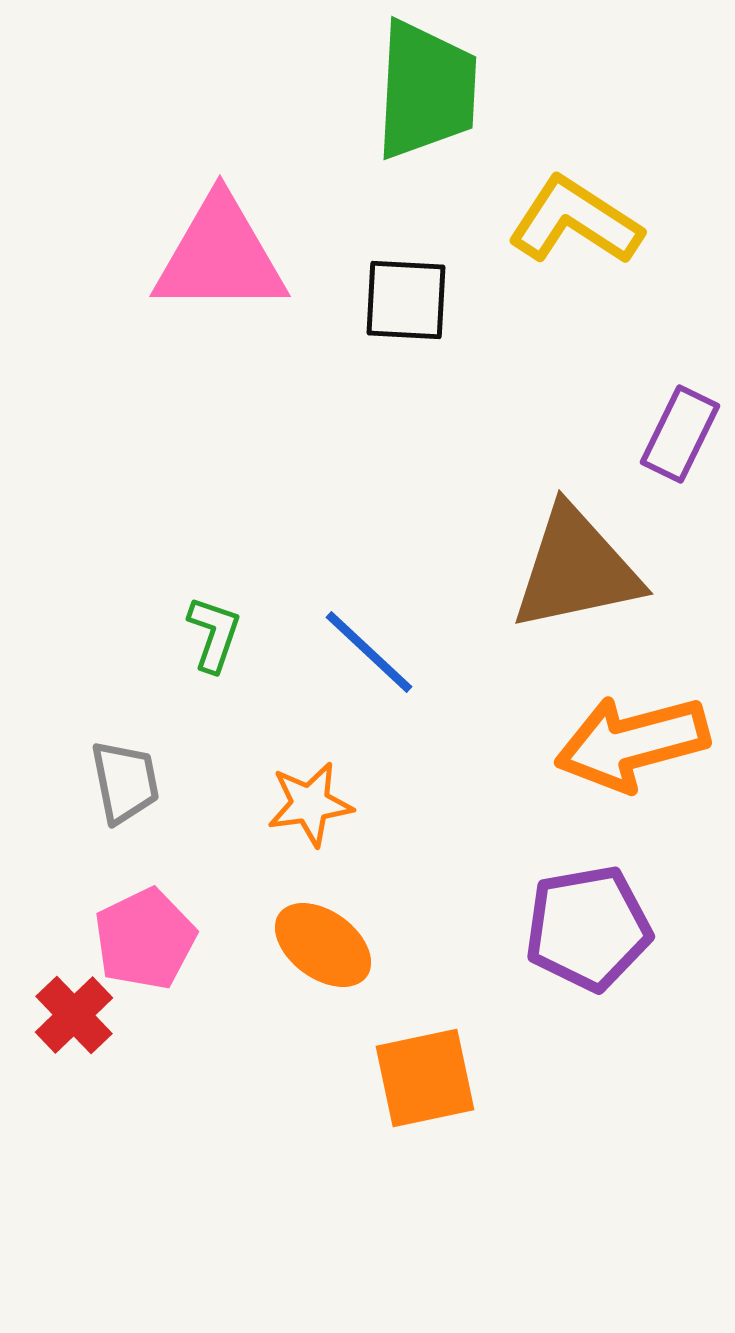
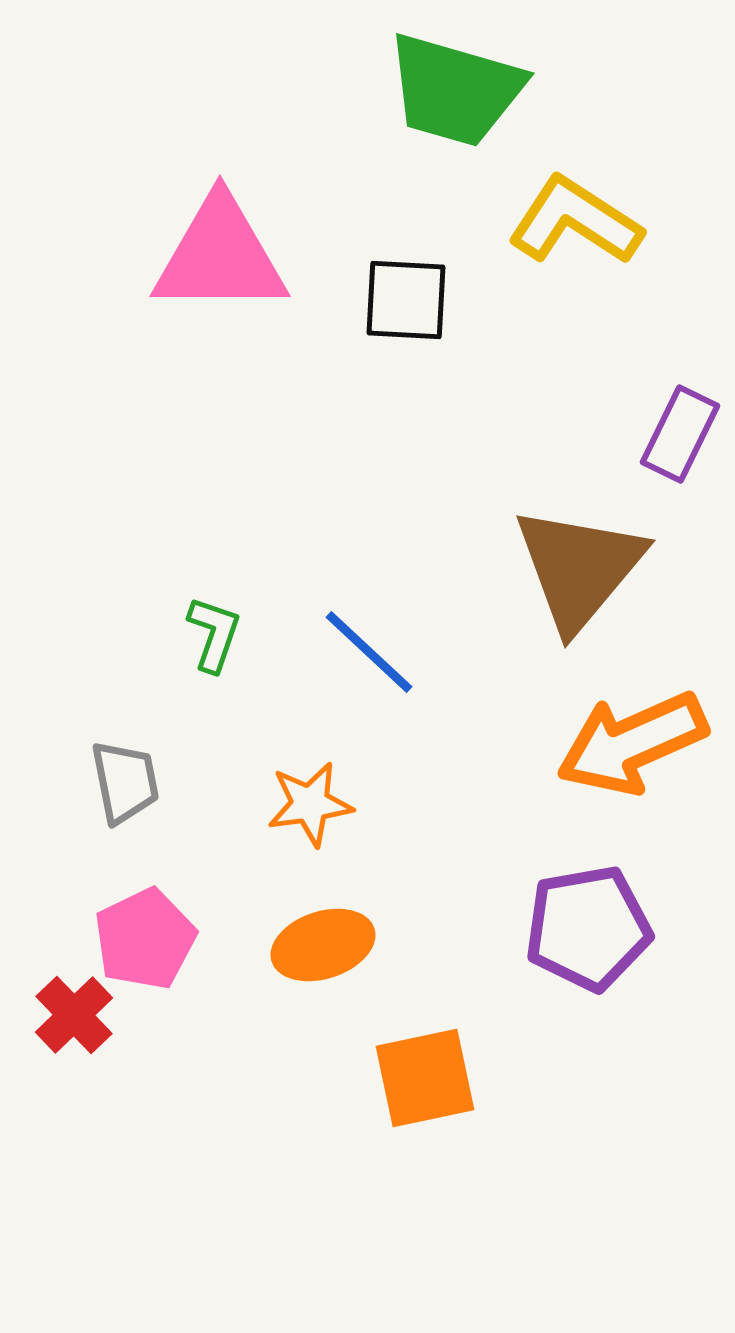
green trapezoid: moved 29 px right; rotated 103 degrees clockwise
brown triangle: moved 3 px right, 1 px up; rotated 38 degrees counterclockwise
orange arrow: rotated 9 degrees counterclockwise
orange ellipse: rotated 54 degrees counterclockwise
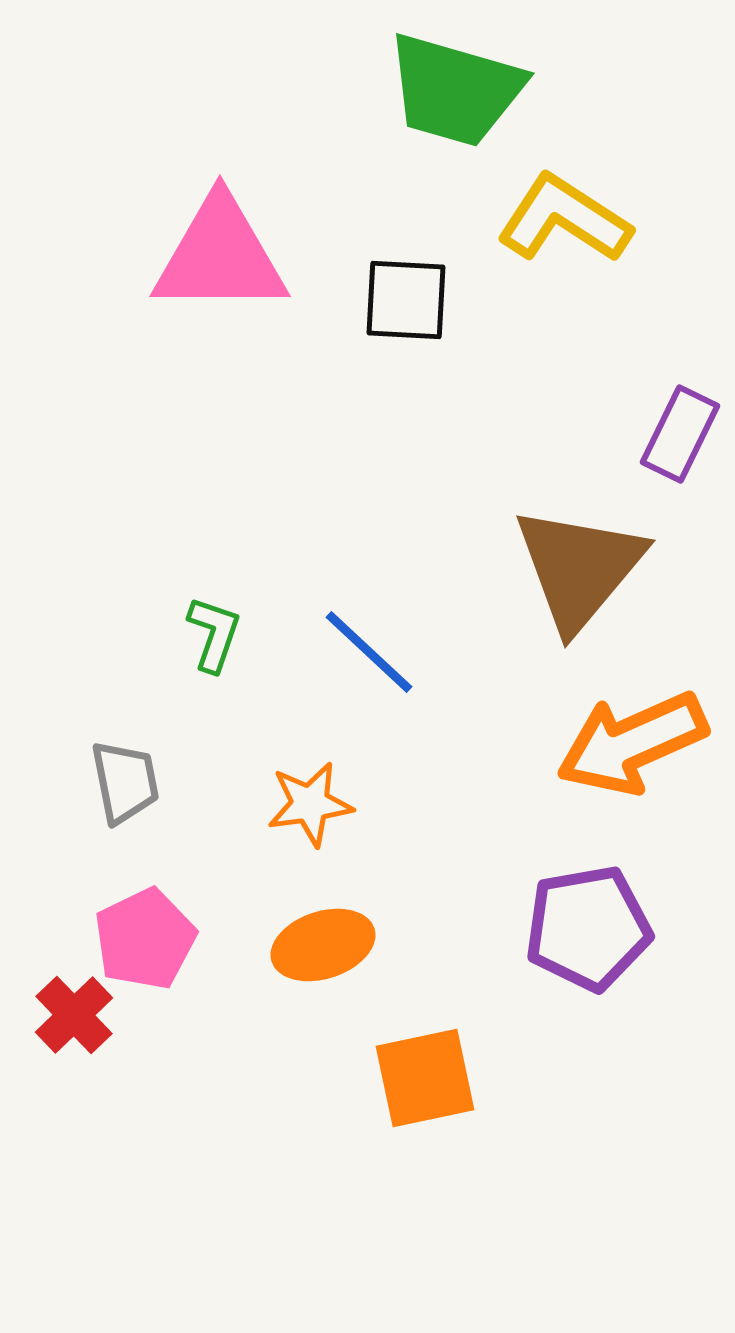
yellow L-shape: moved 11 px left, 2 px up
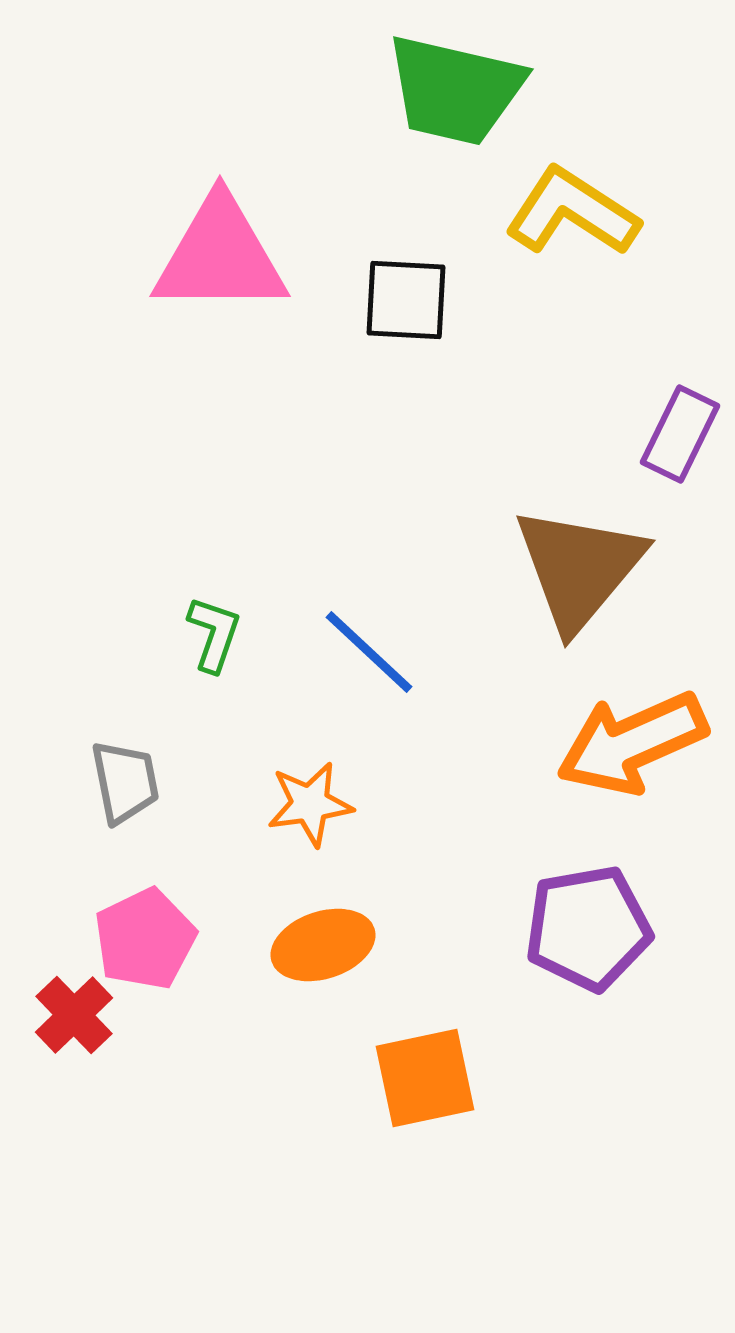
green trapezoid: rotated 3 degrees counterclockwise
yellow L-shape: moved 8 px right, 7 px up
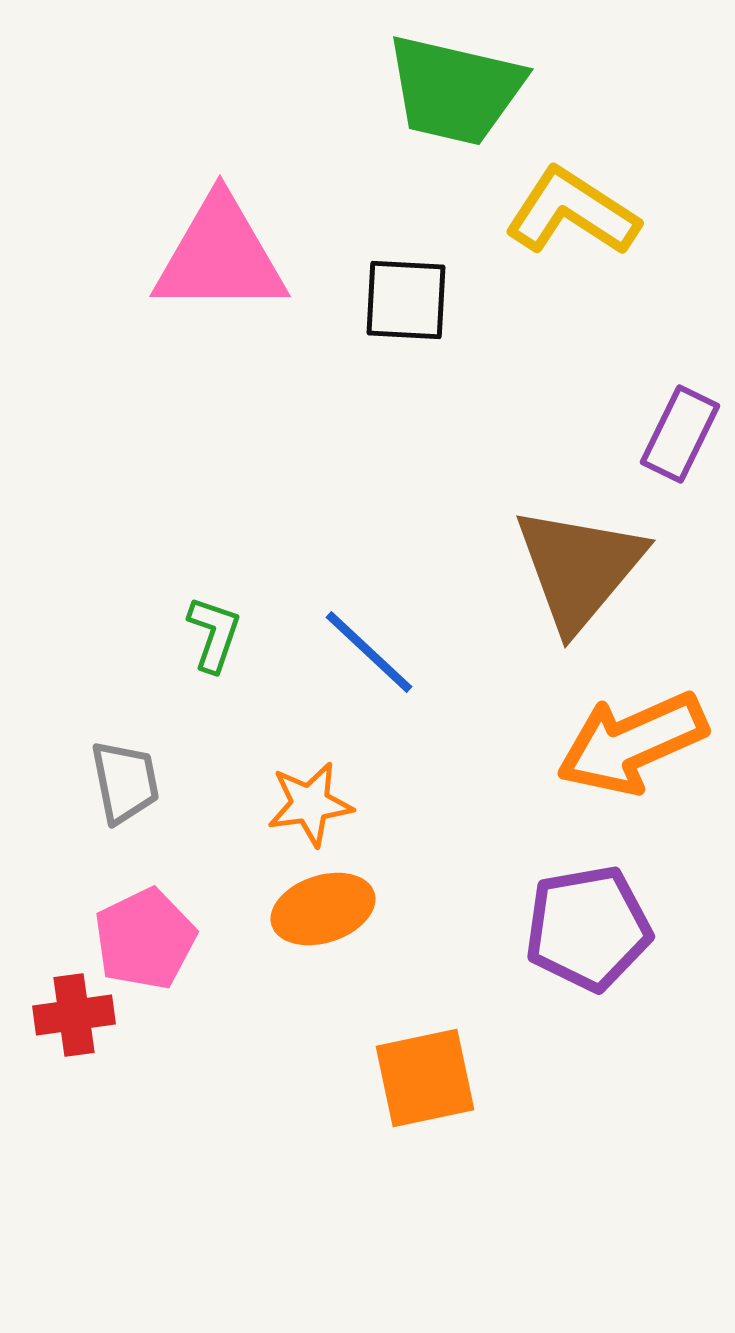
orange ellipse: moved 36 px up
red cross: rotated 36 degrees clockwise
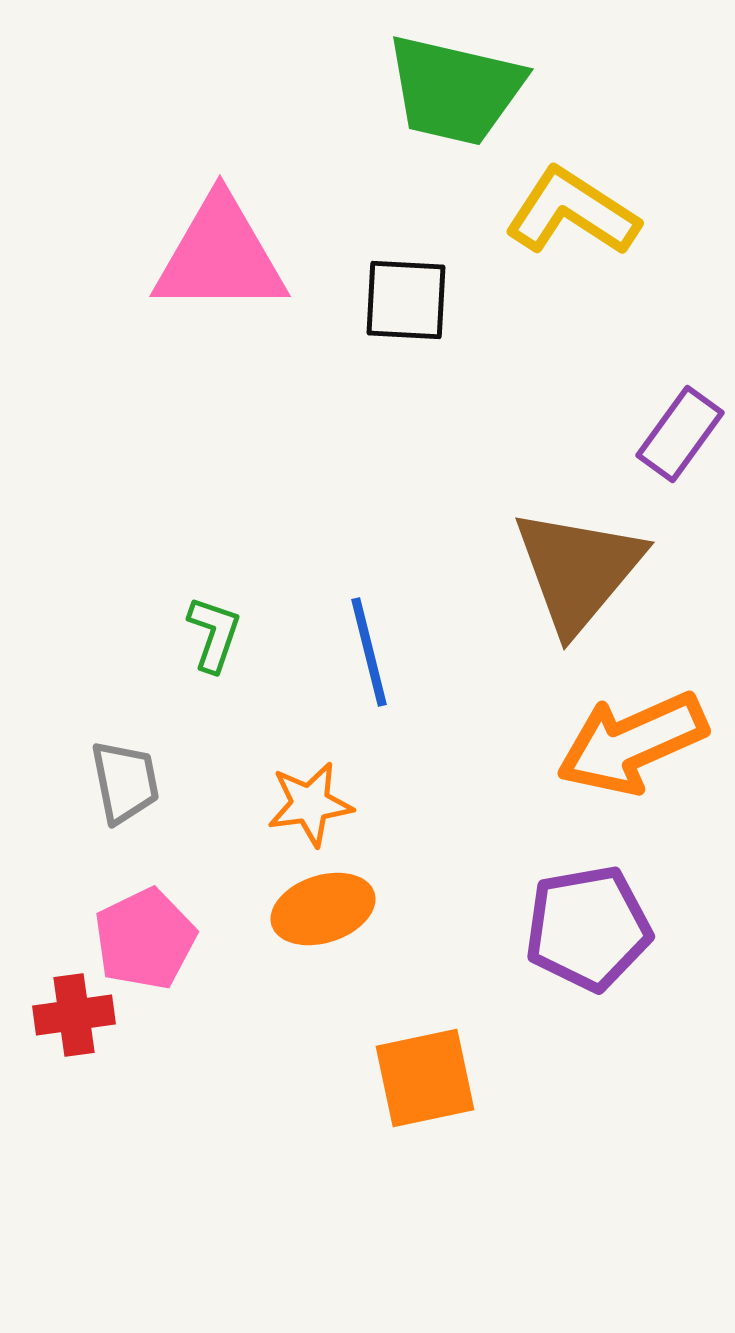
purple rectangle: rotated 10 degrees clockwise
brown triangle: moved 1 px left, 2 px down
blue line: rotated 33 degrees clockwise
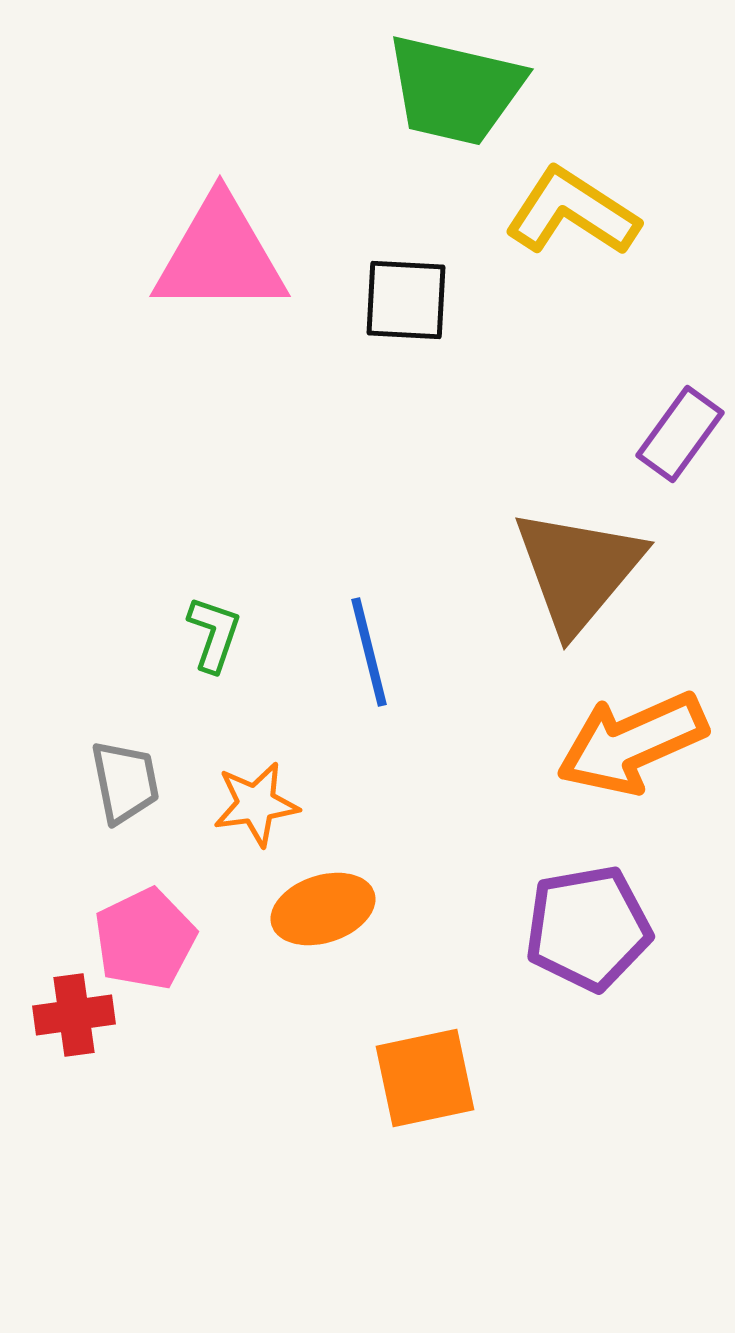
orange star: moved 54 px left
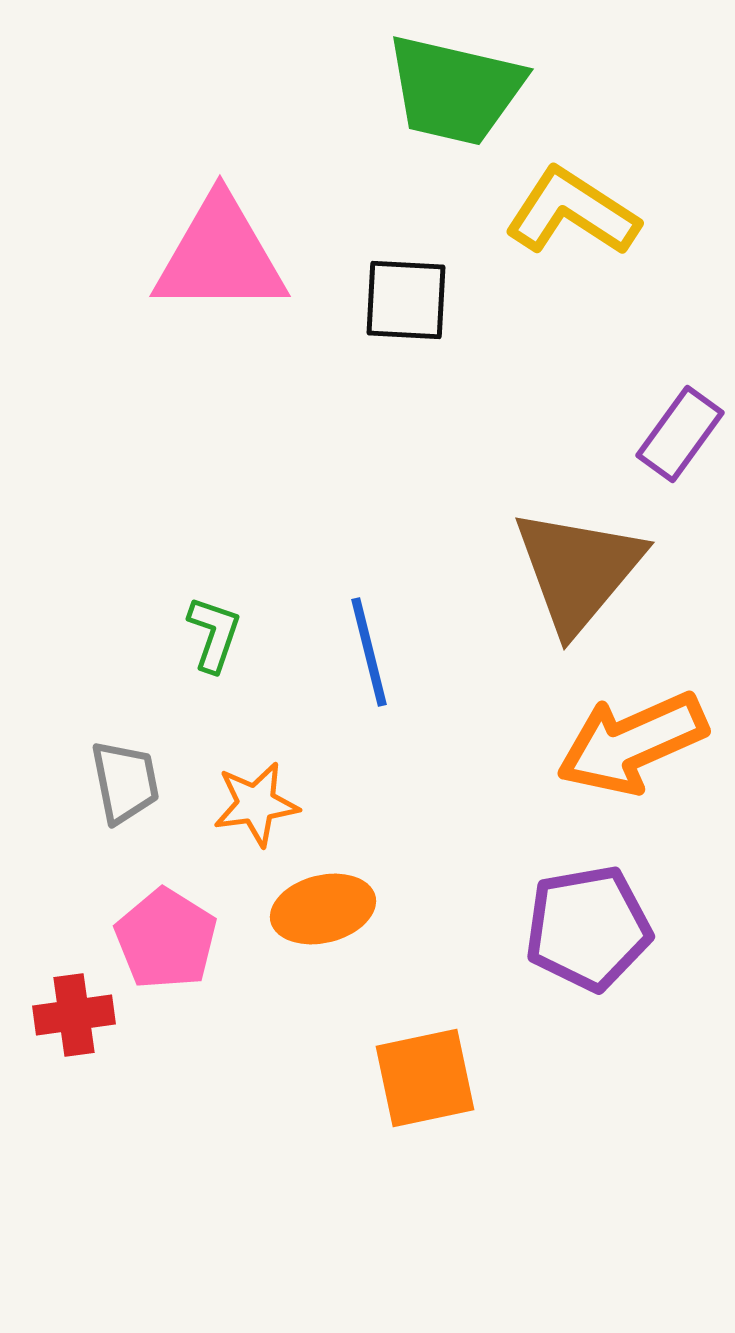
orange ellipse: rotated 4 degrees clockwise
pink pentagon: moved 21 px right; rotated 14 degrees counterclockwise
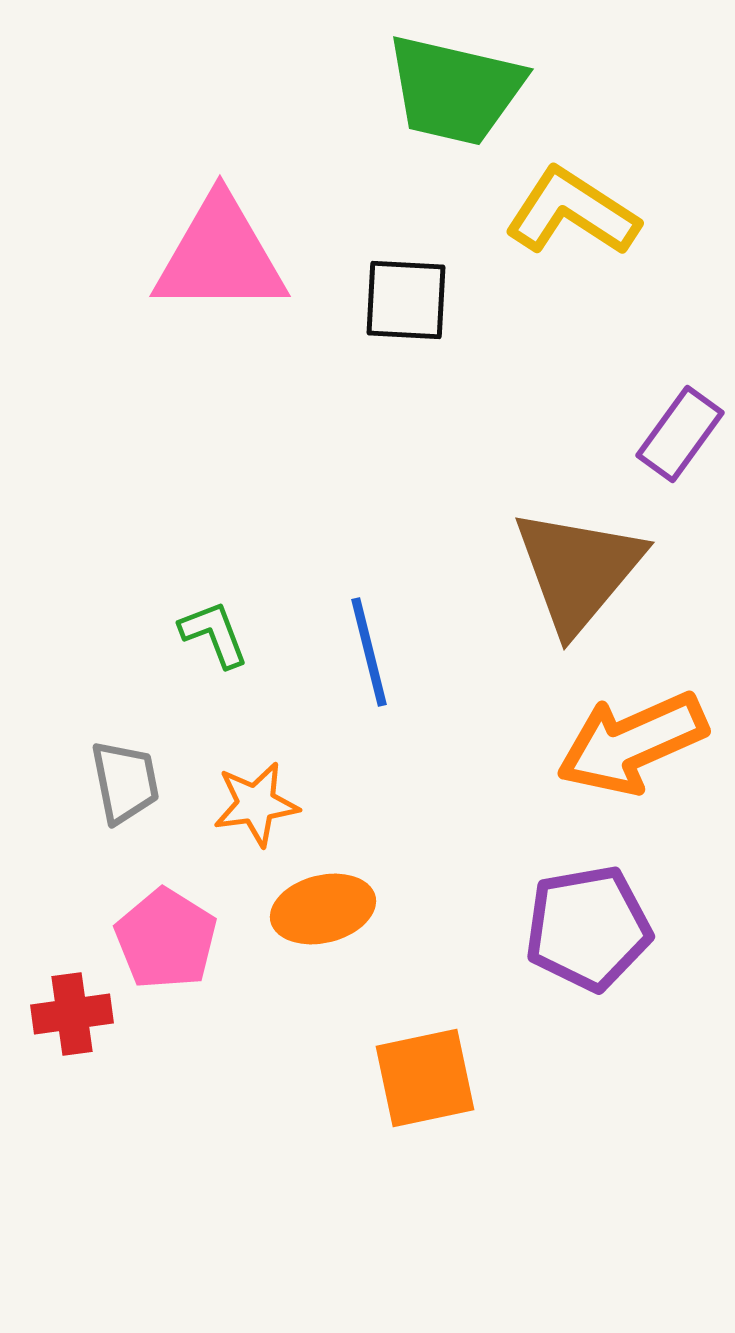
green L-shape: rotated 40 degrees counterclockwise
red cross: moved 2 px left, 1 px up
